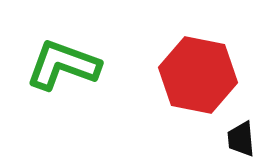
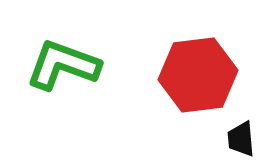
red hexagon: rotated 18 degrees counterclockwise
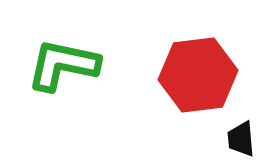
green L-shape: rotated 8 degrees counterclockwise
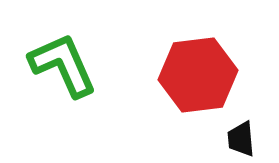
green L-shape: rotated 54 degrees clockwise
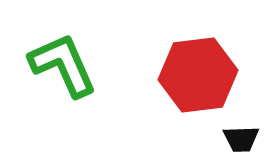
black trapezoid: rotated 87 degrees counterclockwise
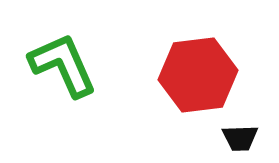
black trapezoid: moved 1 px left, 1 px up
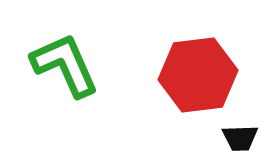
green L-shape: moved 2 px right
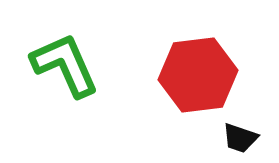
black trapezoid: rotated 21 degrees clockwise
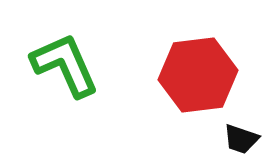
black trapezoid: moved 1 px right, 1 px down
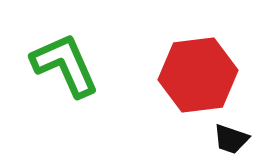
black trapezoid: moved 10 px left
